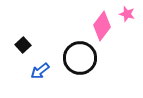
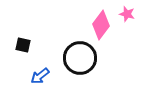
pink diamond: moved 1 px left, 1 px up
black square: rotated 35 degrees counterclockwise
blue arrow: moved 5 px down
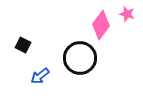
black square: rotated 14 degrees clockwise
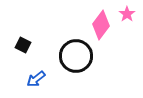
pink star: rotated 21 degrees clockwise
black circle: moved 4 px left, 2 px up
blue arrow: moved 4 px left, 3 px down
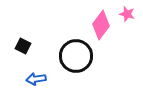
pink star: rotated 21 degrees counterclockwise
black square: moved 1 px down
blue arrow: rotated 30 degrees clockwise
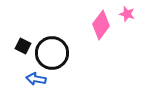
black circle: moved 24 px left, 3 px up
blue arrow: rotated 18 degrees clockwise
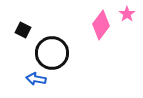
pink star: rotated 21 degrees clockwise
black square: moved 16 px up
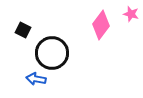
pink star: moved 4 px right; rotated 21 degrees counterclockwise
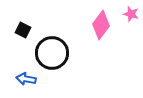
blue arrow: moved 10 px left
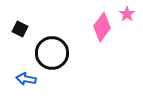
pink star: moved 4 px left; rotated 21 degrees clockwise
pink diamond: moved 1 px right, 2 px down
black square: moved 3 px left, 1 px up
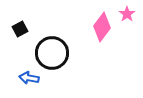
black square: rotated 35 degrees clockwise
blue arrow: moved 3 px right, 1 px up
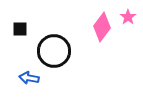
pink star: moved 1 px right, 3 px down
black square: rotated 28 degrees clockwise
black circle: moved 2 px right, 2 px up
